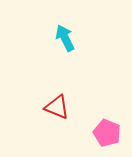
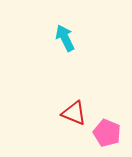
red triangle: moved 17 px right, 6 px down
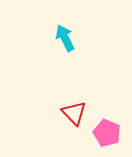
red triangle: rotated 24 degrees clockwise
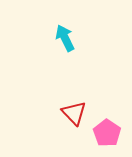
pink pentagon: rotated 12 degrees clockwise
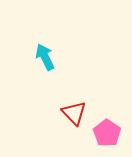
cyan arrow: moved 20 px left, 19 px down
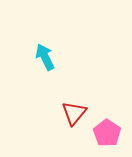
red triangle: rotated 24 degrees clockwise
